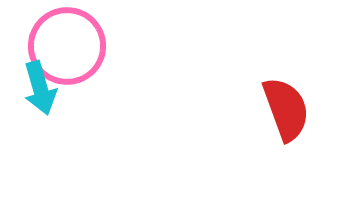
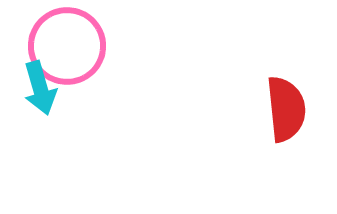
red semicircle: rotated 14 degrees clockwise
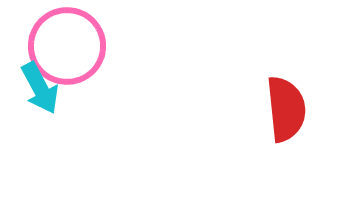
cyan arrow: rotated 12 degrees counterclockwise
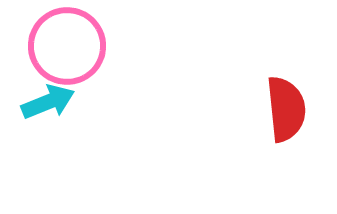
cyan arrow: moved 8 px right, 14 px down; rotated 84 degrees counterclockwise
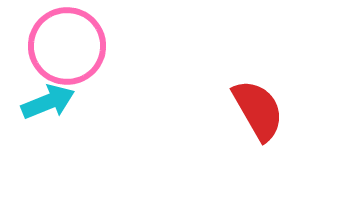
red semicircle: moved 28 px left, 1 px down; rotated 24 degrees counterclockwise
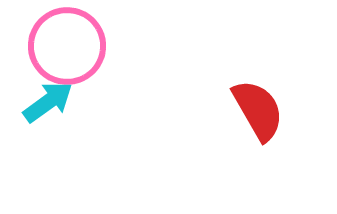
cyan arrow: rotated 14 degrees counterclockwise
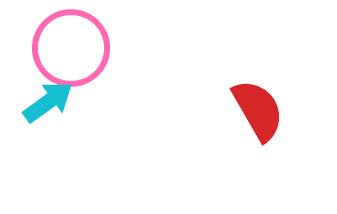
pink circle: moved 4 px right, 2 px down
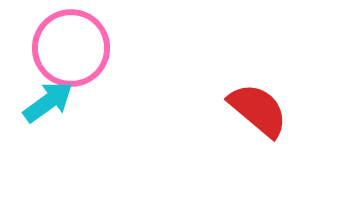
red semicircle: rotated 20 degrees counterclockwise
